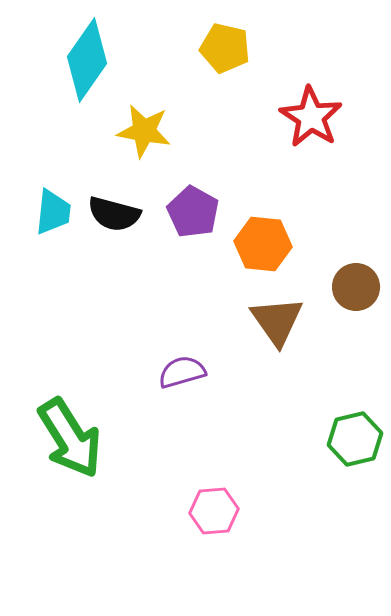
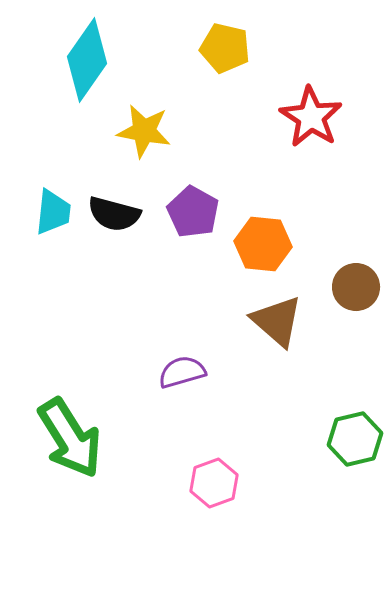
brown triangle: rotated 14 degrees counterclockwise
pink hexagon: moved 28 px up; rotated 15 degrees counterclockwise
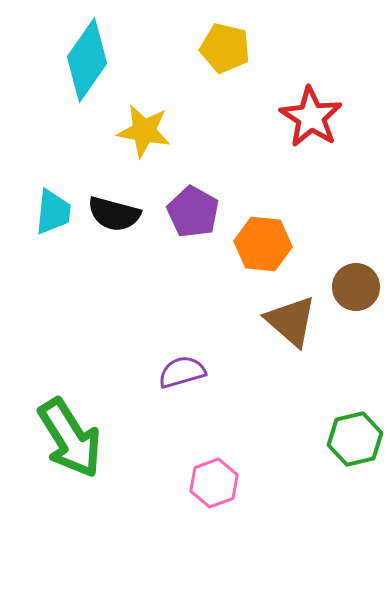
brown triangle: moved 14 px right
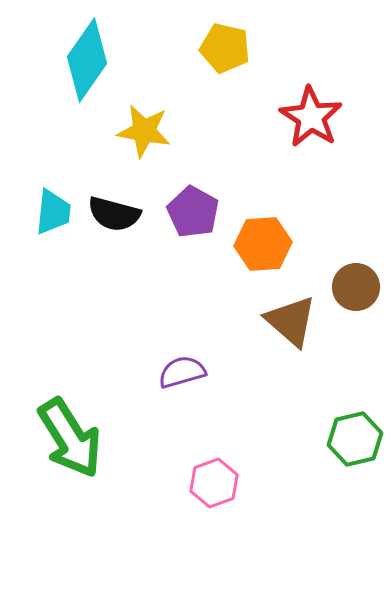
orange hexagon: rotated 10 degrees counterclockwise
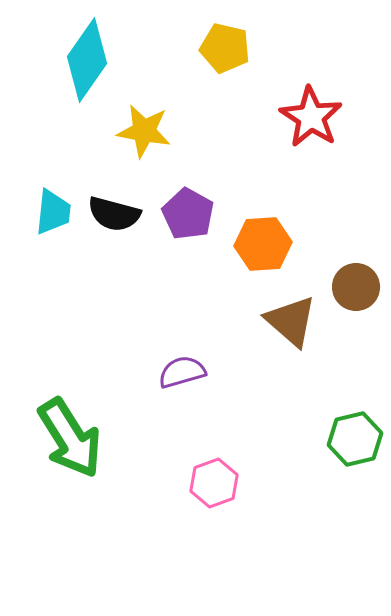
purple pentagon: moved 5 px left, 2 px down
